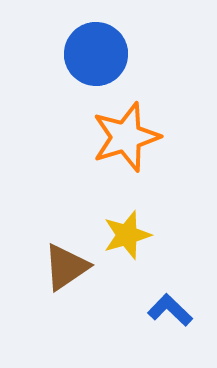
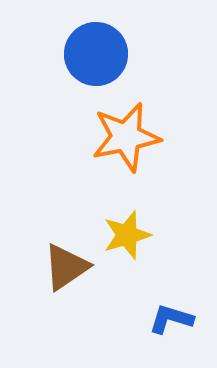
orange star: rotated 6 degrees clockwise
blue L-shape: moved 1 px right, 9 px down; rotated 27 degrees counterclockwise
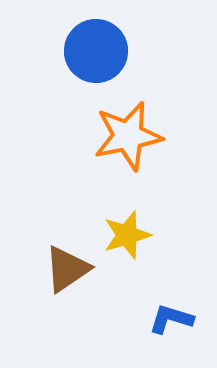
blue circle: moved 3 px up
orange star: moved 2 px right, 1 px up
brown triangle: moved 1 px right, 2 px down
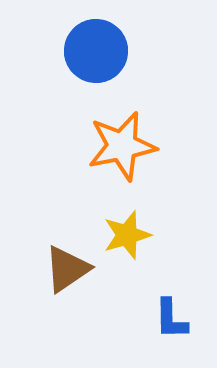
orange star: moved 6 px left, 10 px down
blue L-shape: rotated 108 degrees counterclockwise
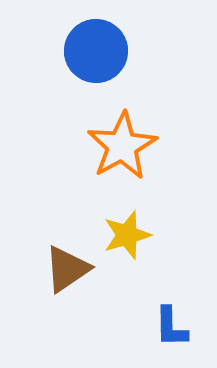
orange star: rotated 18 degrees counterclockwise
blue L-shape: moved 8 px down
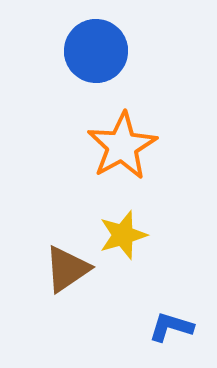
yellow star: moved 4 px left
blue L-shape: rotated 108 degrees clockwise
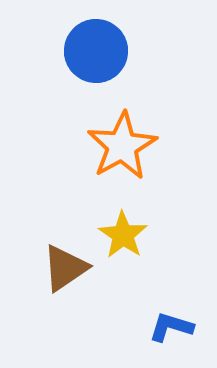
yellow star: rotated 21 degrees counterclockwise
brown triangle: moved 2 px left, 1 px up
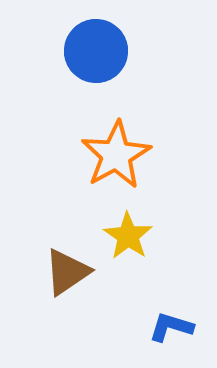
orange star: moved 6 px left, 9 px down
yellow star: moved 5 px right, 1 px down
brown triangle: moved 2 px right, 4 px down
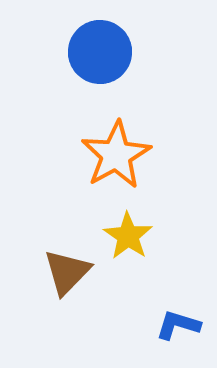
blue circle: moved 4 px right, 1 px down
brown triangle: rotated 12 degrees counterclockwise
blue L-shape: moved 7 px right, 2 px up
